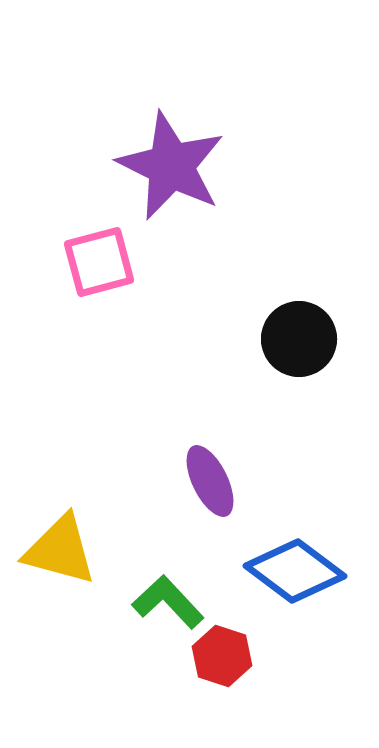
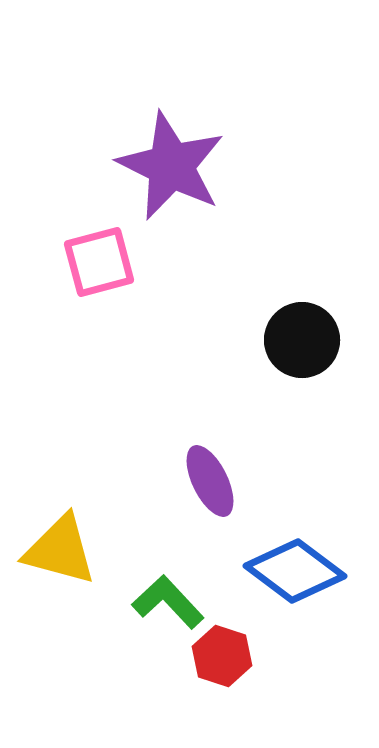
black circle: moved 3 px right, 1 px down
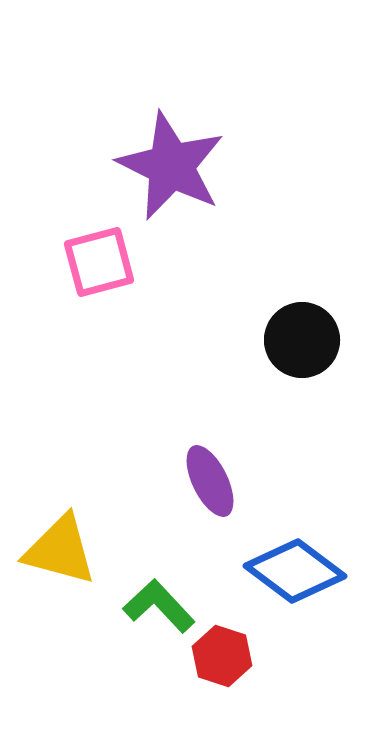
green L-shape: moved 9 px left, 4 px down
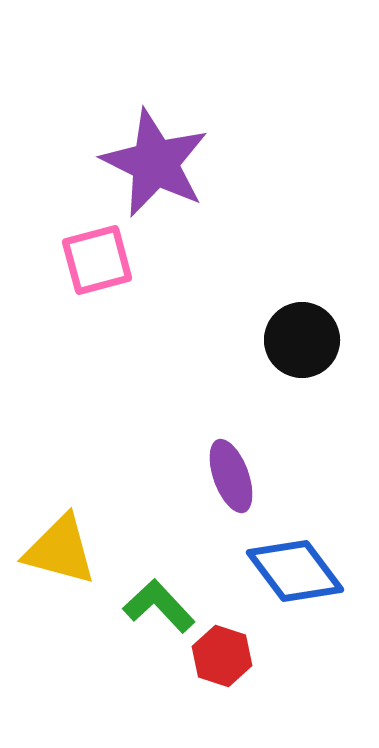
purple star: moved 16 px left, 3 px up
pink square: moved 2 px left, 2 px up
purple ellipse: moved 21 px right, 5 px up; rotated 6 degrees clockwise
blue diamond: rotated 16 degrees clockwise
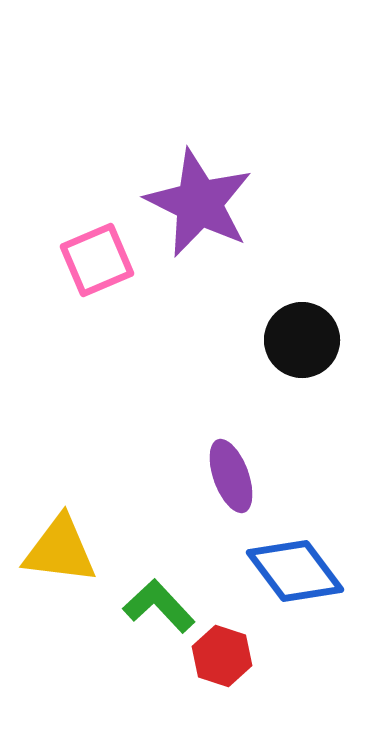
purple star: moved 44 px right, 40 px down
pink square: rotated 8 degrees counterclockwise
yellow triangle: rotated 8 degrees counterclockwise
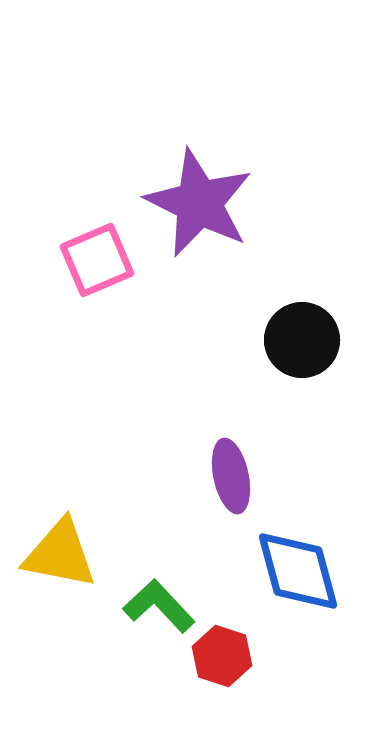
purple ellipse: rotated 8 degrees clockwise
yellow triangle: moved 4 px down; rotated 4 degrees clockwise
blue diamond: moved 3 px right; rotated 22 degrees clockwise
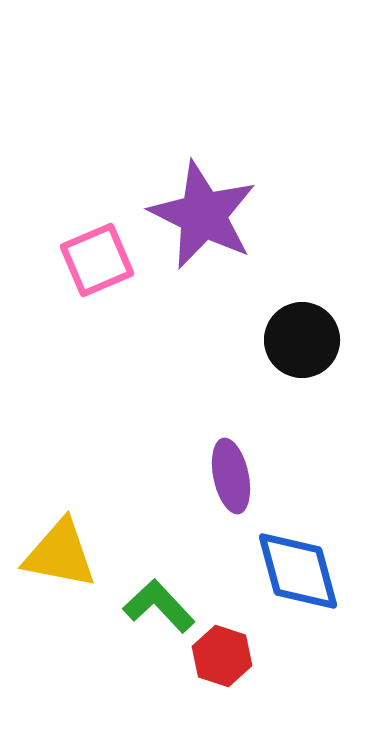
purple star: moved 4 px right, 12 px down
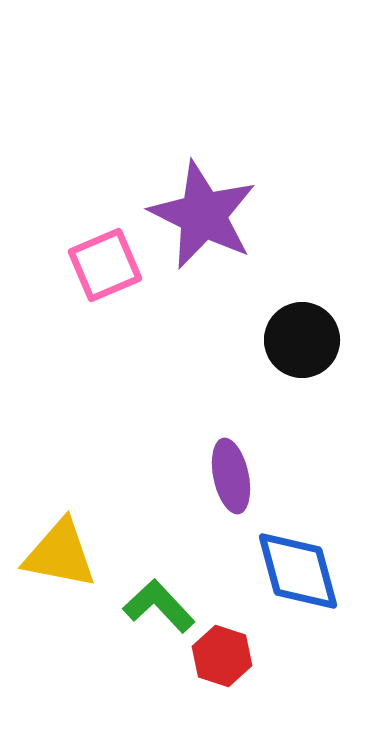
pink square: moved 8 px right, 5 px down
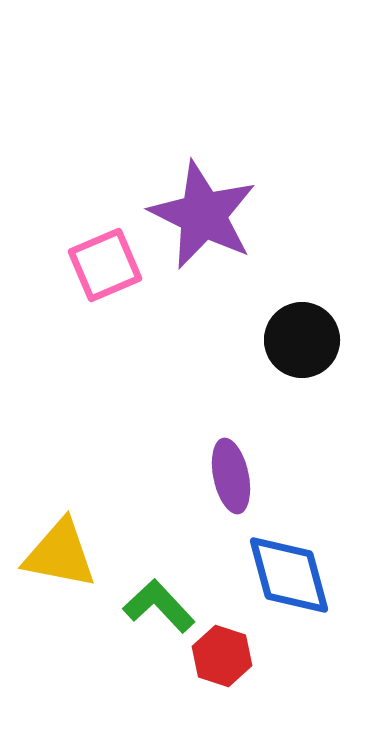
blue diamond: moved 9 px left, 4 px down
